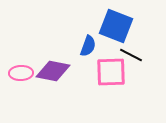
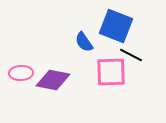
blue semicircle: moved 4 px left, 4 px up; rotated 125 degrees clockwise
purple diamond: moved 9 px down
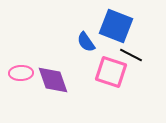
blue semicircle: moved 2 px right
pink square: rotated 20 degrees clockwise
purple diamond: rotated 60 degrees clockwise
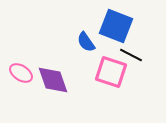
pink ellipse: rotated 35 degrees clockwise
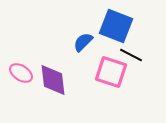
blue semicircle: moved 3 px left; rotated 80 degrees clockwise
purple diamond: rotated 12 degrees clockwise
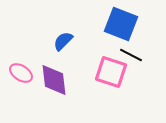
blue square: moved 5 px right, 2 px up
blue semicircle: moved 20 px left, 1 px up
purple diamond: moved 1 px right
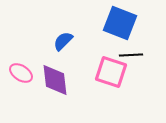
blue square: moved 1 px left, 1 px up
black line: rotated 30 degrees counterclockwise
purple diamond: moved 1 px right
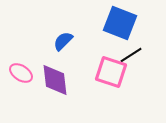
black line: rotated 30 degrees counterclockwise
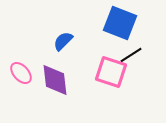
pink ellipse: rotated 15 degrees clockwise
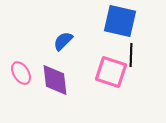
blue square: moved 2 px up; rotated 8 degrees counterclockwise
black line: rotated 55 degrees counterclockwise
pink ellipse: rotated 10 degrees clockwise
